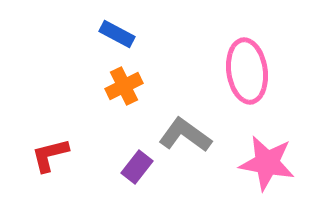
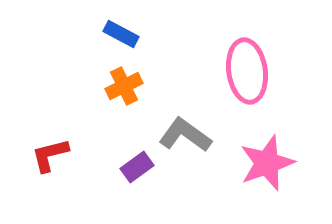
blue rectangle: moved 4 px right
pink star: rotated 30 degrees counterclockwise
purple rectangle: rotated 16 degrees clockwise
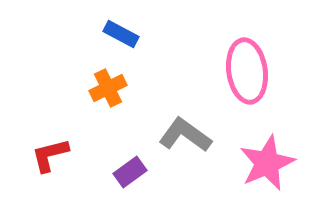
orange cross: moved 16 px left, 2 px down
pink star: rotated 4 degrees counterclockwise
purple rectangle: moved 7 px left, 5 px down
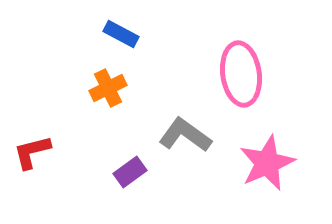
pink ellipse: moved 6 px left, 3 px down
red L-shape: moved 18 px left, 3 px up
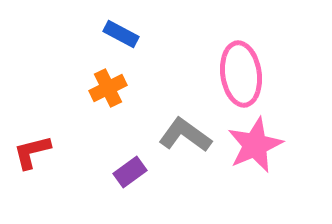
pink star: moved 12 px left, 18 px up
